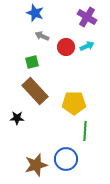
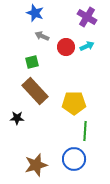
blue circle: moved 8 px right
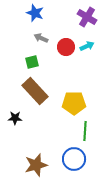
gray arrow: moved 1 px left, 2 px down
black star: moved 2 px left
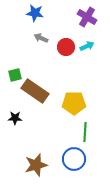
blue star: rotated 12 degrees counterclockwise
green square: moved 17 px left, 13 px down
brown rectangle: rotated 12 degrees counterclockwise
green line: moved 1 px down
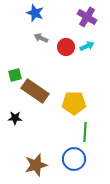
blue star: rotated 12 degrees clockwise
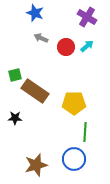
cyan arrow: rotated 16 degrees counterclockwise
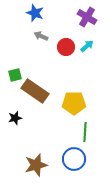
gray arrow: moved 2 px up
black star: rotated 16 degrees counterclockwise
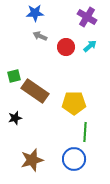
blue star: rotated 24 degrees counterclockwise
gray arrow: moved 1 px left
cyan arrow: moved 3 px right
green square: moved 1 px left, 1 px down
brown star: moved 4 px left, 5 px up
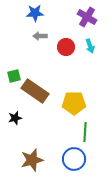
gray arrow: rotated 24 degrees counterclockwise
cyan arrow: rotated 112 degrees clockwise
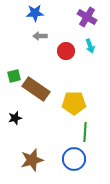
red circle: moved 4 px down
brown rectangle: moved 1 px right, 2 px up
